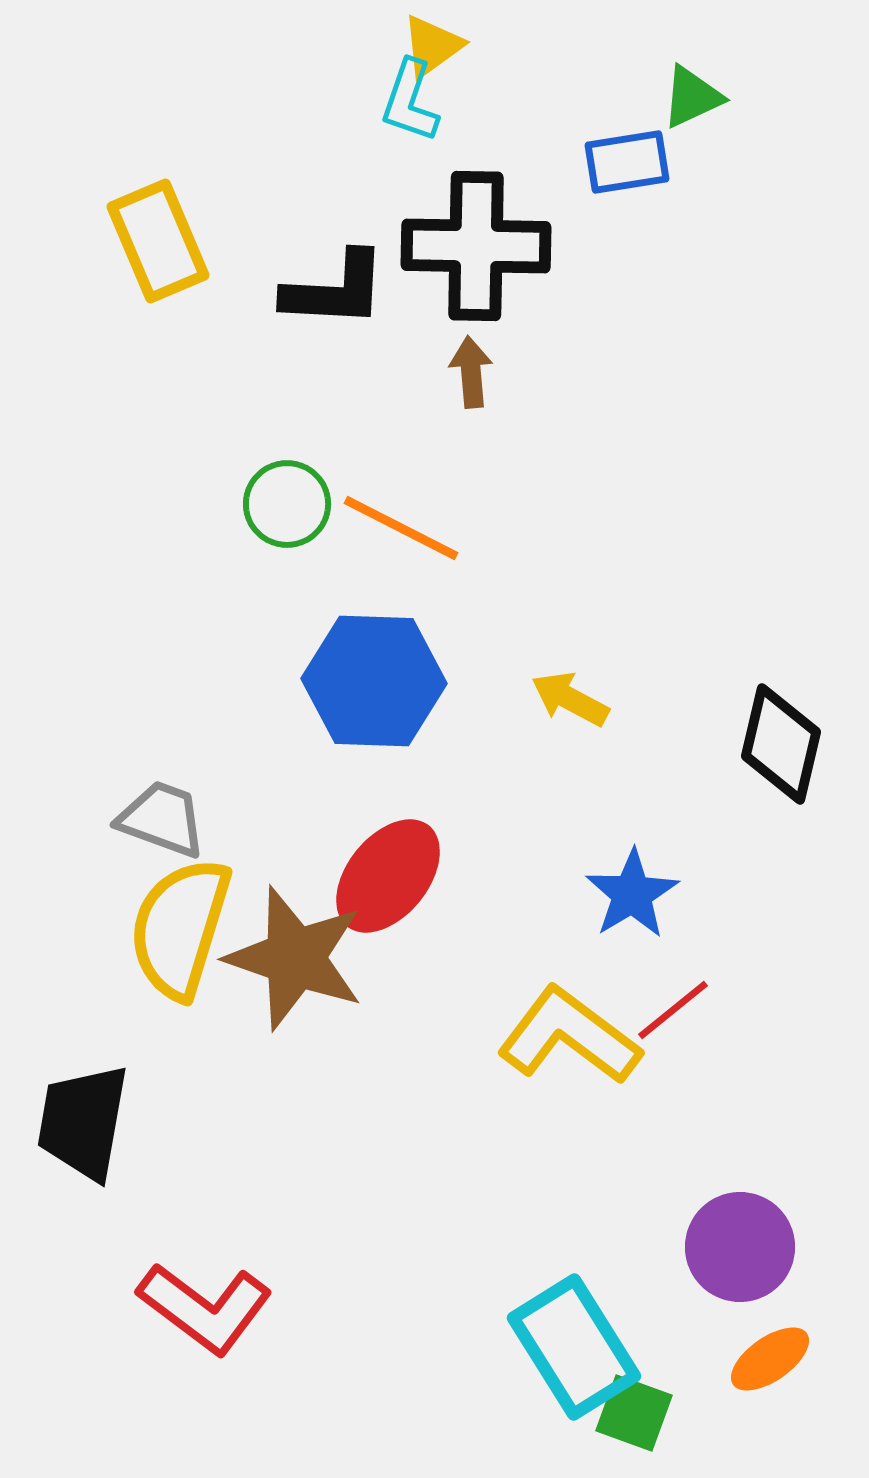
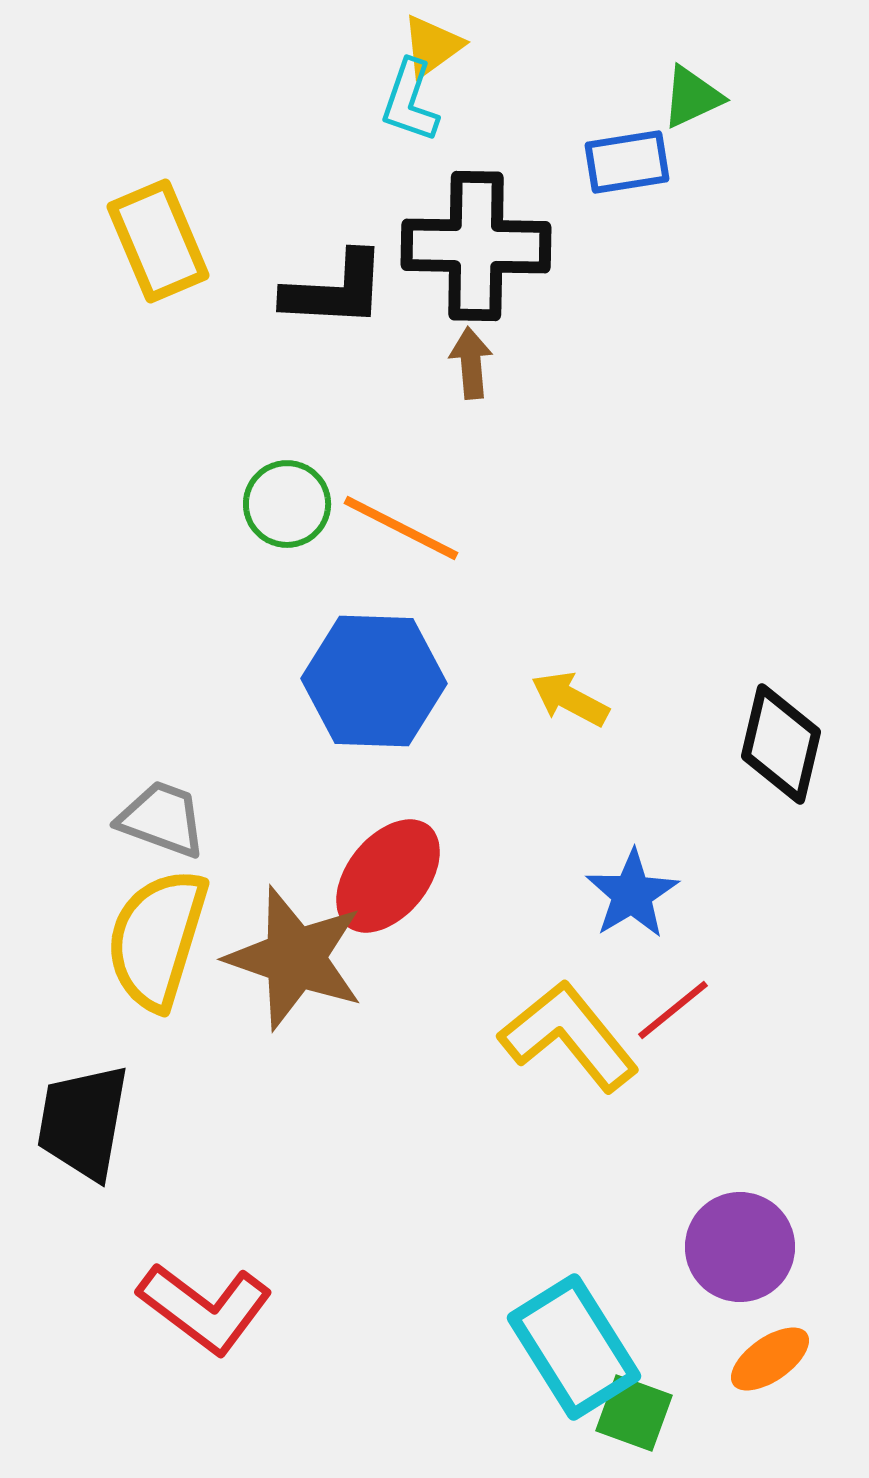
brown arrow: moved 9 px up
yellow semicircle: moved 23 px left, 11 px down
yellow L-shape: rotated 14 degrees clockwise
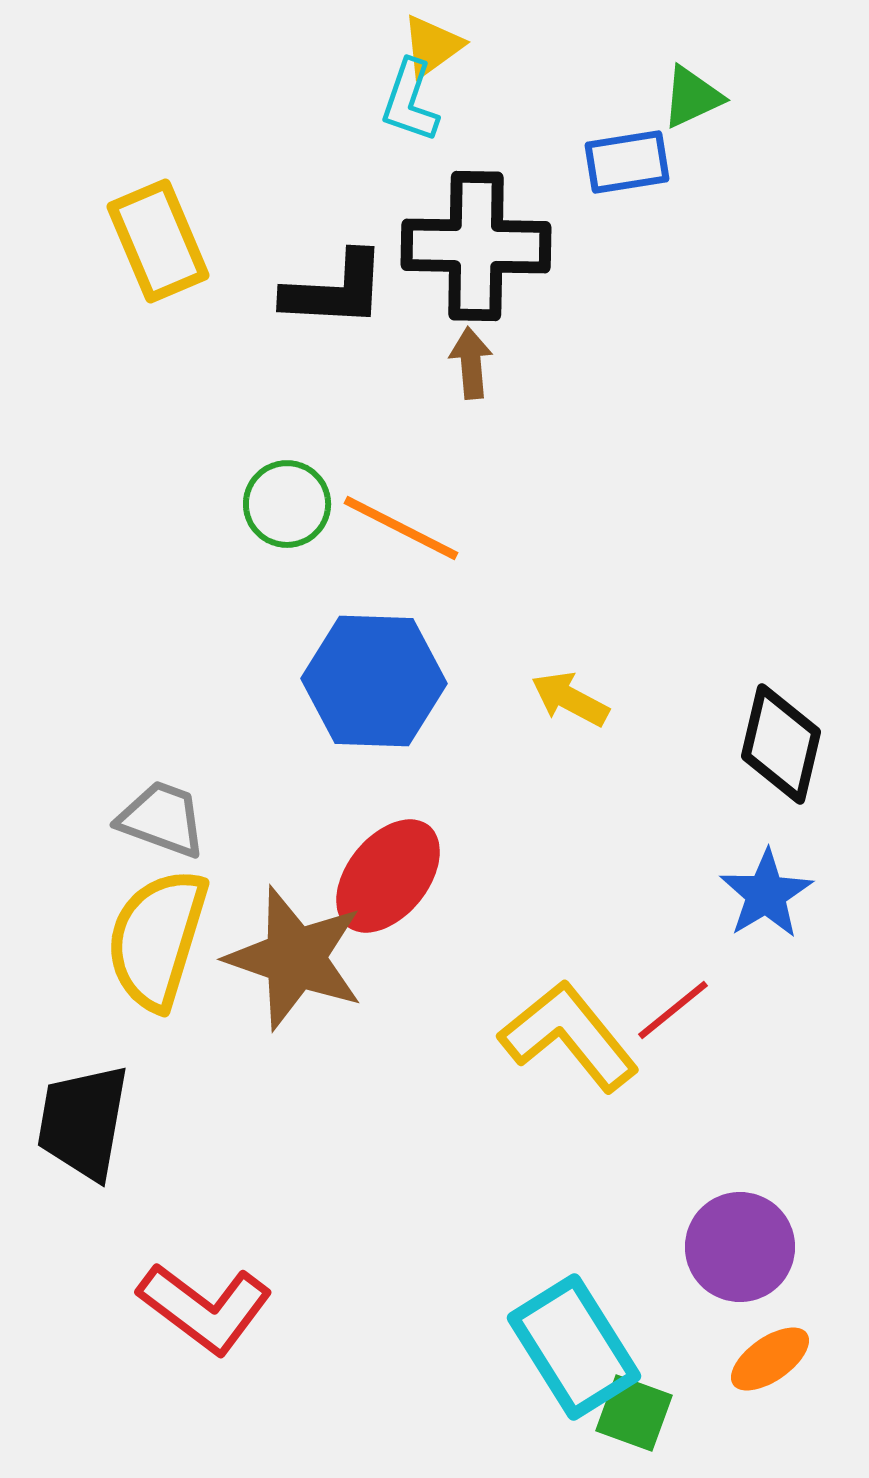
blue star: moved 134 px right
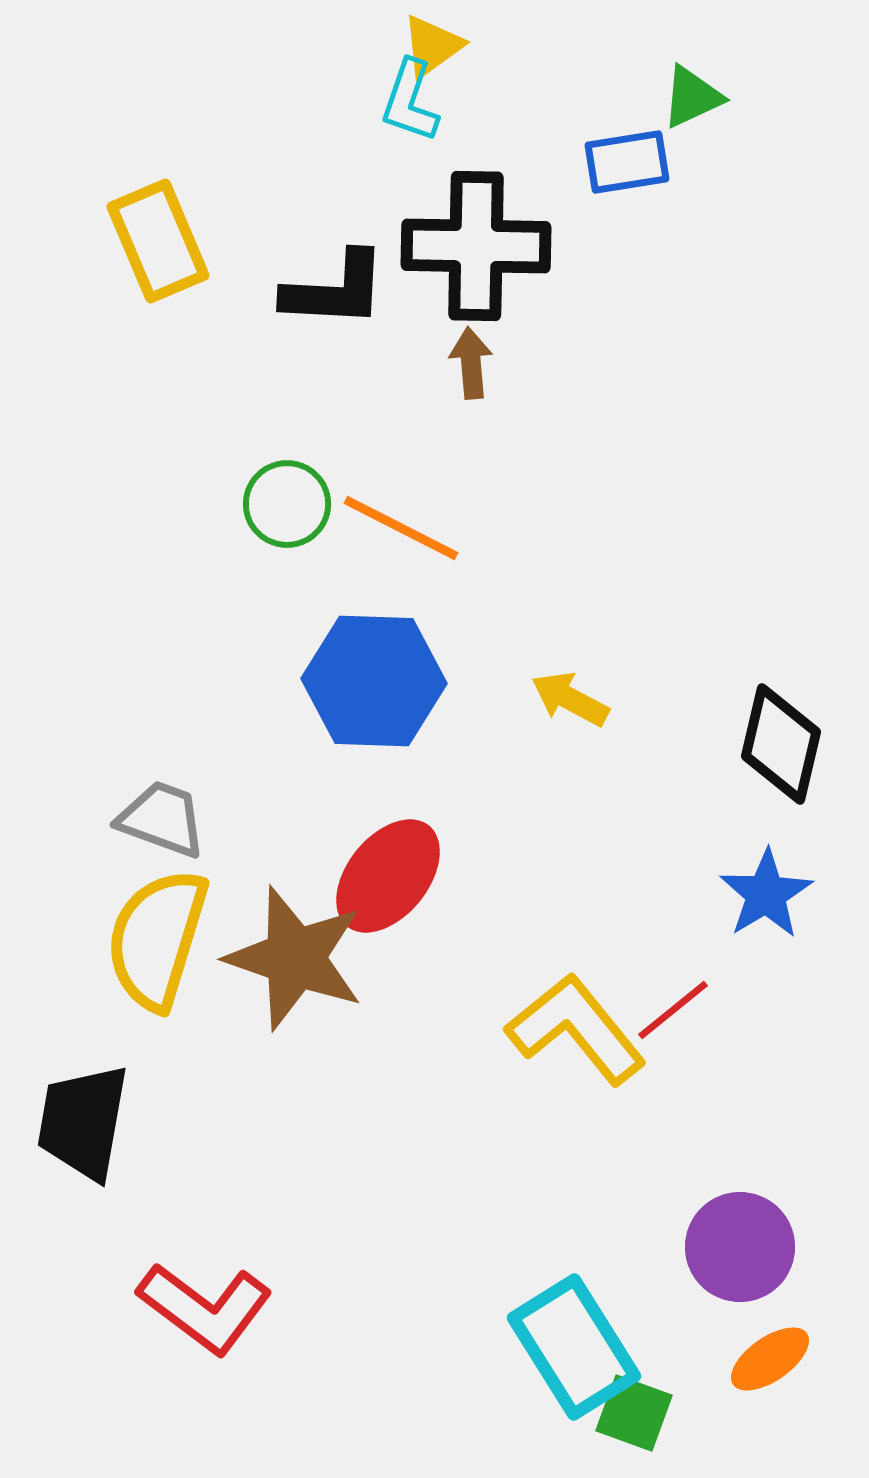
yellow L-shape: moved 7 px right, 7 px up
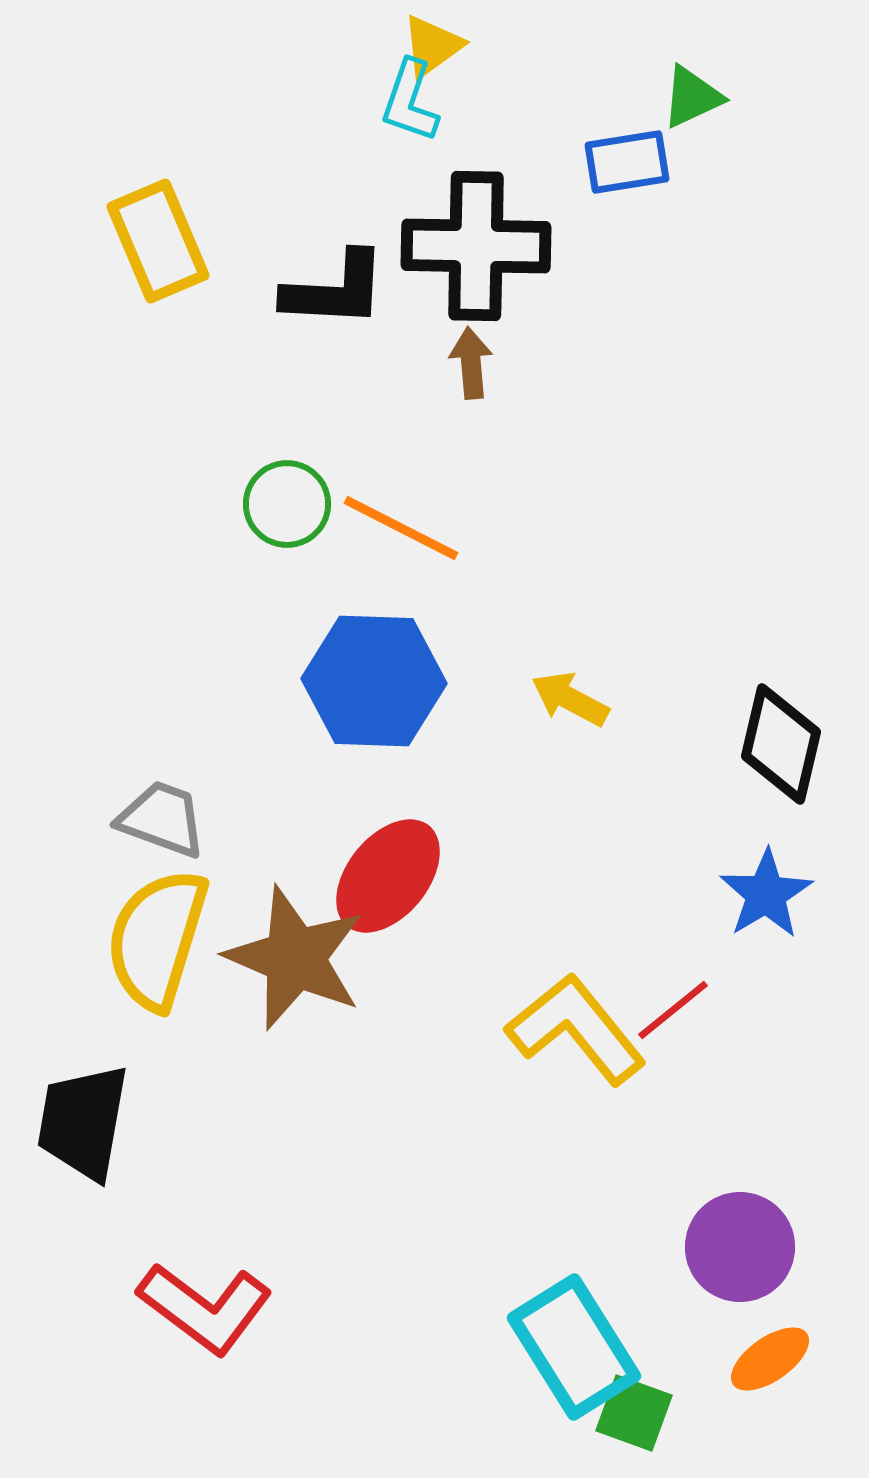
brown star: rotated 4 degrees clockwise
